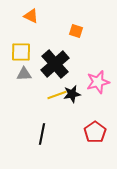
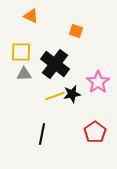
black cross: rotated 12 degrees counterclockwise
pink star: rotated 20 degrees counterclockwise
yellow line: moved 2 px left, 1 px down
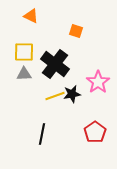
yellow square: moved 3 px right
